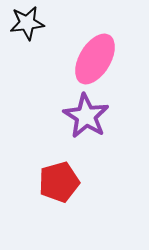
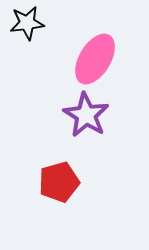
purple star: moved 1 px up
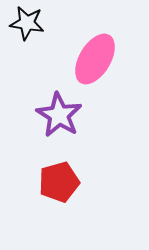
black star: rotated 16 degrees clockwise
purple star: moved 27 px left
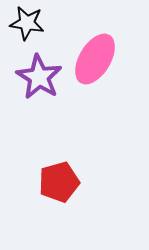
purple star: moved 20 px left, 38 px up
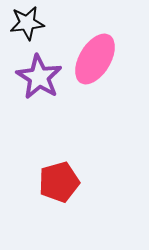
black star: rotated 16 degrees counterclockwise
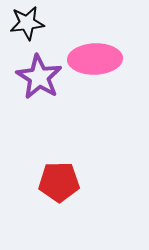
pink ellipse: rotated 57 degrees clockwise
red pentagon: rotated 15 degrees clockwise
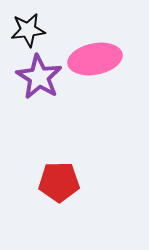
black star: moved 1 px right, 7 px down
pink ellipse: rotated 9 degrees counterclockwise
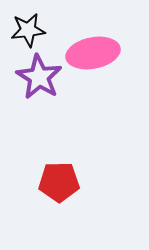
pink ellipse: moved 2 px left, 6 px up
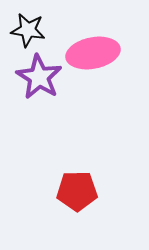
black star: rotated 16 degrees clockwise
red pentagon: moved 18 px right, 9 px down
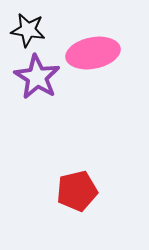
purple star: moved 2 px left
red pentagon: rotated 12 degrees counterclockwise
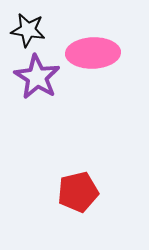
pink ellipse: rotated 9 degrees clockwise
red pentagon: moved 1 px right, 1 px down
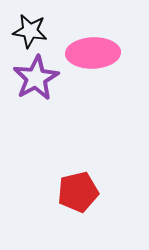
black star: moved 2 px right, 1 px down
purple star: moved 1 px left, 1 px down; rotated 12 degrees clockwise
